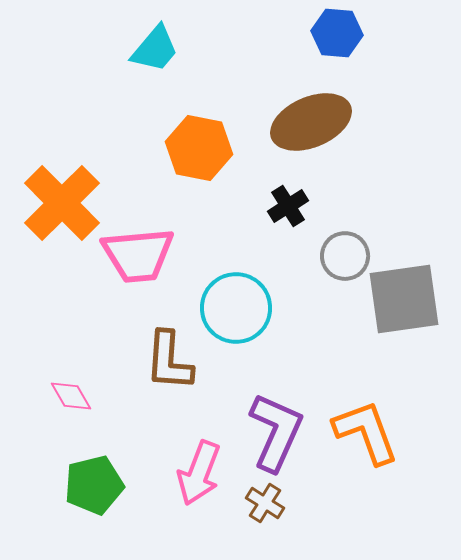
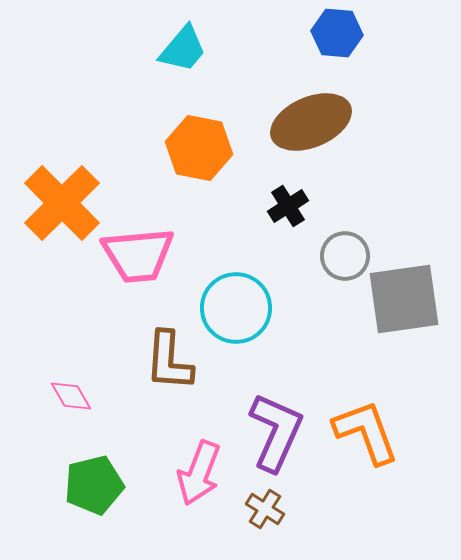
cyan trapezoid: moved 28 px right
brown cross: moved 6 px down
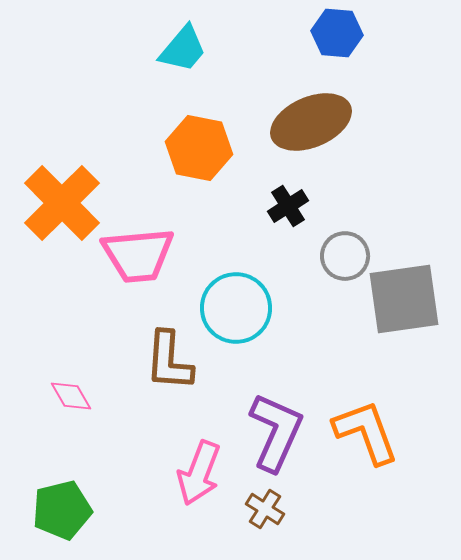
green pentagon: moved 32 px left, 25 px down
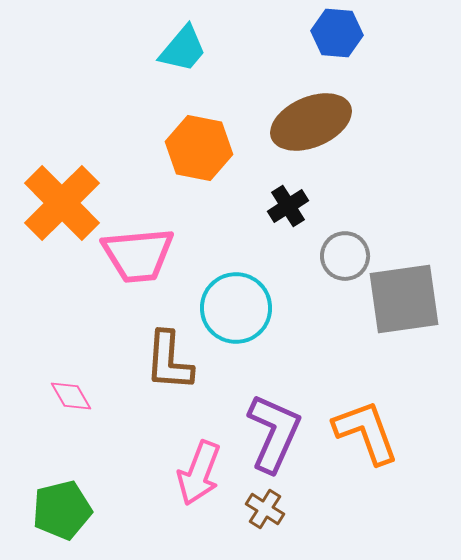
purple L-shape: moved 2 px left, 1 px down
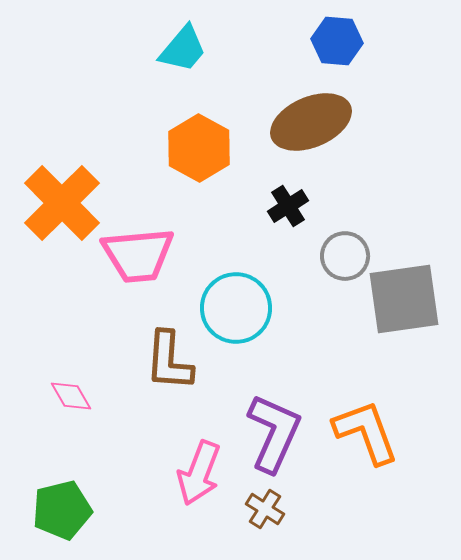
blue hexagon: moved 8 px down
orange hexagon: rotated 18 degrees clockwise
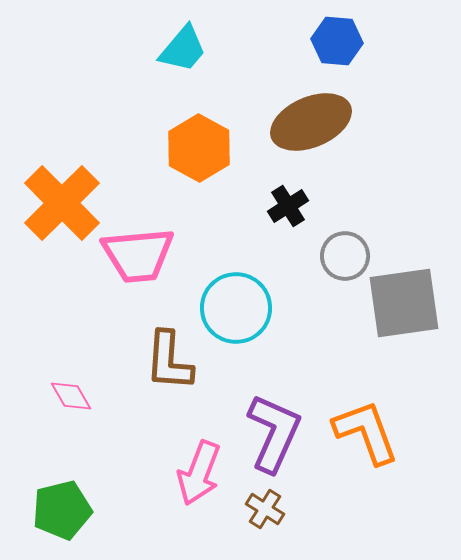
gray square: moved 4 px down
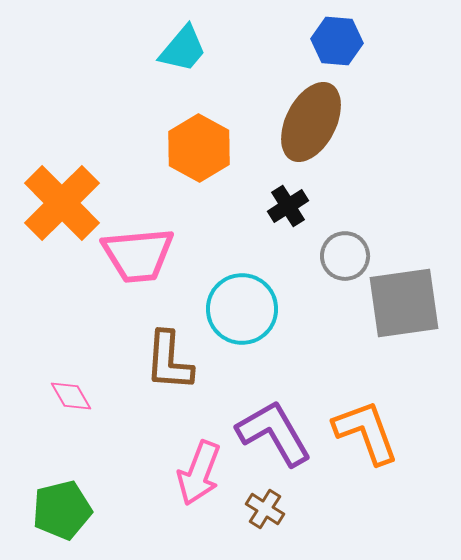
brown ellipse: rotated 40 degrees counterclockwise
cyan circle: moved 6 px right, 1 px down
purple L-shape: rotated 54 degrees counterclockwise
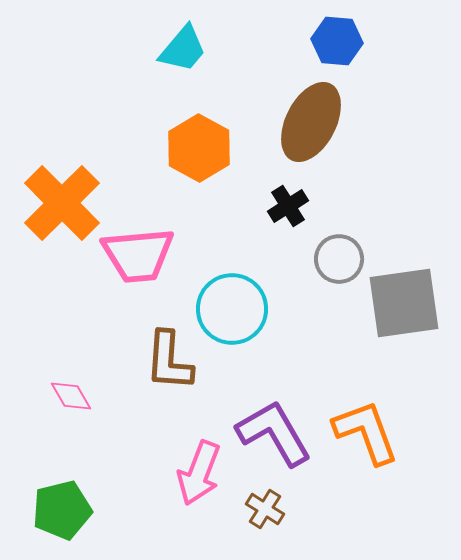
gray circle: moved 6 px left, 3 px down
cyan circle: moved 10 px left
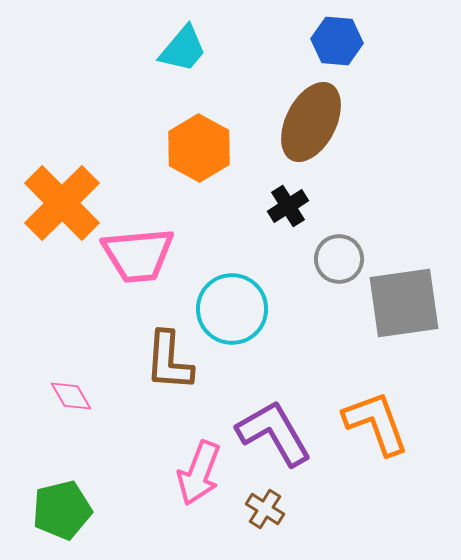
orange L-shape: moved 10 px right, 9 px up
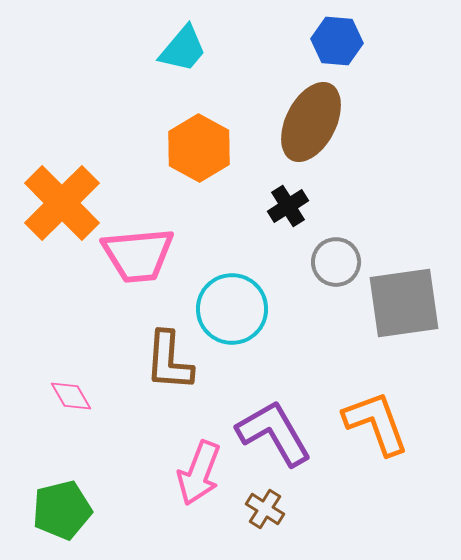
gray circle: moved 3 px left, 3 px down
